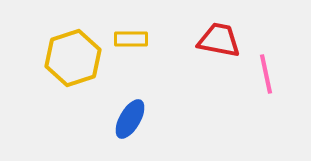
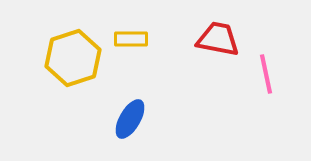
red trapezoid: moved 1 px left, 1 px up
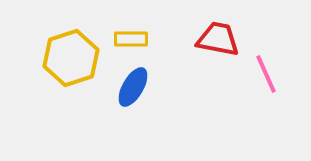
yellow hexagon: moved 2 px left
pink line: rotated 12 degrees counterclockwise
blue ellipse: moved 3 px right, 32 px up
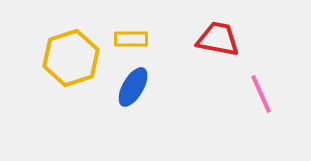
pink line: moved 5 px left, 20 px down
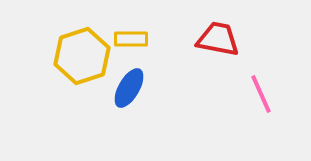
yellow hexagon: moved 11 px right, 2 px up
blue ellipse: moved 4 px left, 1 px down
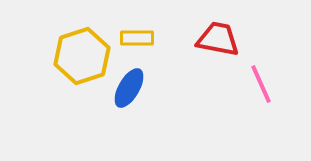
yellow rectangle: moved 6 px right, 1 px up
pink line: moved 10 px up
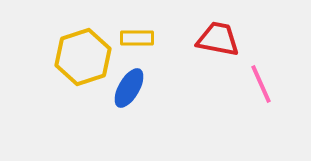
yellow hexagon: moved 1 px right, 1 px down
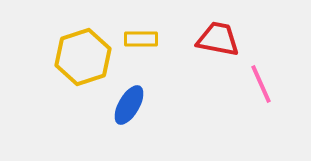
yellow rectangle: moved 4 px right, 1 px down
blue ellipse: moved 17 px down
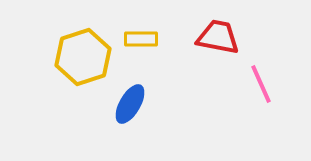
red trapezoid: moved 2 px up
blue ellipse: moved 1 px right, 1 px up
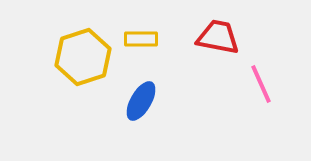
blue ellipse: moved 11 px right, 3 px up
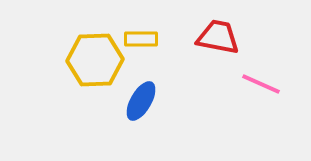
yellow hexagon: moved 12 px right, 3 px down; rotated 16 degrees clockwise
pink line: rotated 42 degrees counterclockwise
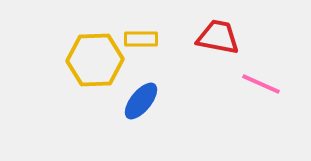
blue ellipse: rotated 9 degrees clockwise
